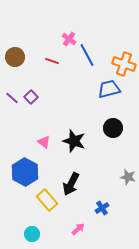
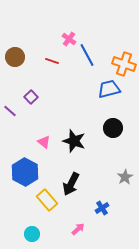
purple line: moved 2 px left, 13 px down
gray star: moved 3 px left; rotated 28 degrees clockwise
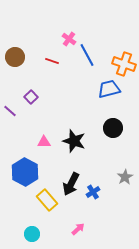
pink triangle: rotated 40 degrees counterclockwise
blue cross: moved 9 px left, 16 px up
